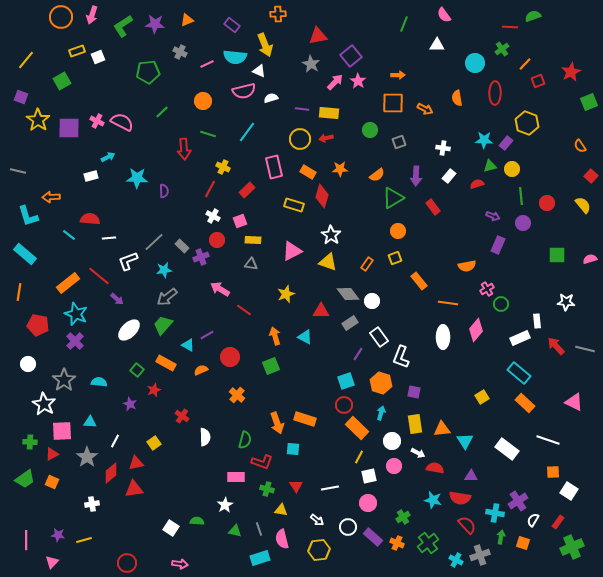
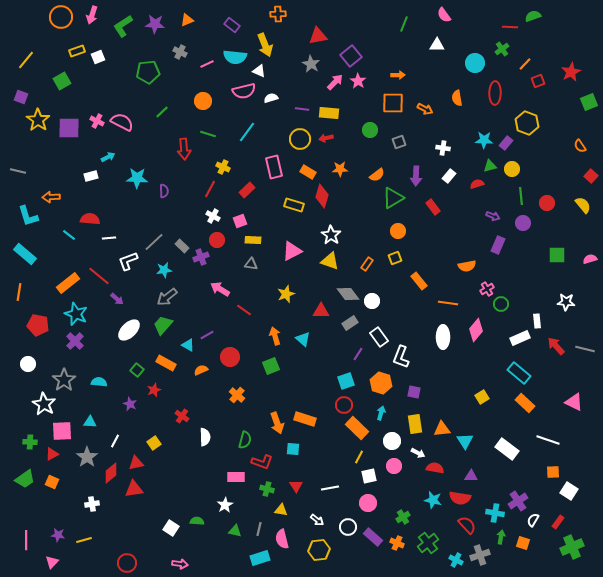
yellow triangle at (328, 262): moved 2 px right, 1 px up
cyan triangle at (305, 337): moved 2 px left, 2 px down; rotated 14 degrees clockwise
gray line at (259, 529): rotated 32 degrees clockwise
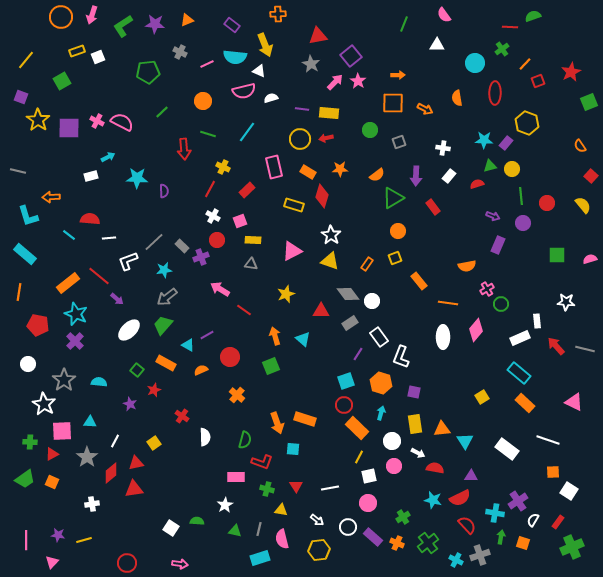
red semicircle at (460, 498): rotated 35 degrees counterclockwise
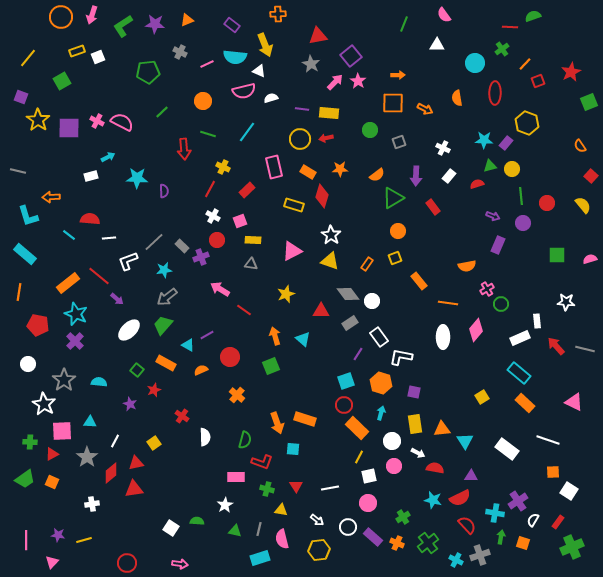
yellow line at (26, 60): moved 2 px right, 2 px up
white cross at (443, 148): rotated 16 degrees clockwise
white L-shape at (401, 357): rotated 80 degrees clockwise
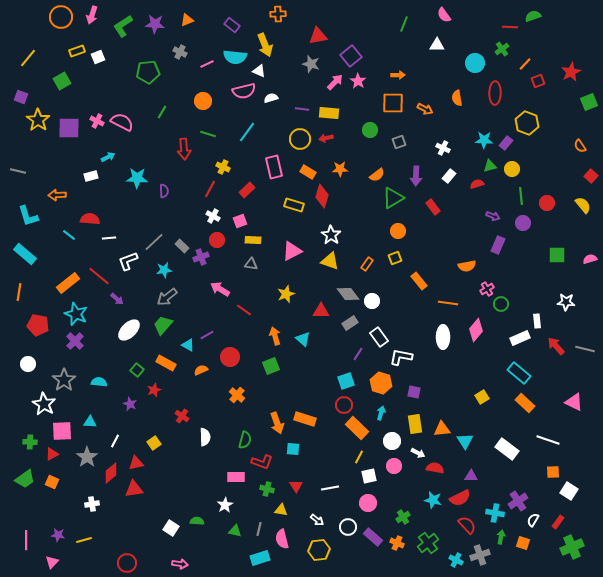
gray star at (311, 64): rotated 12 degrees counterclockwise
green line at (162, 112): rotated 16 degrees counterclockwise
orange arrow at (51, 197): moved 6 px right, 2 px up
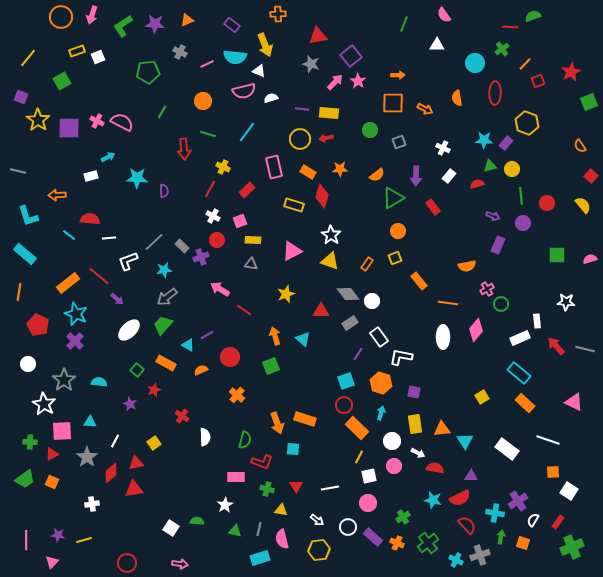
red pentagon at (38, 325): rotated 15 degrees clockwise
